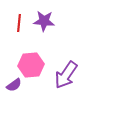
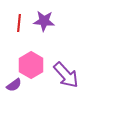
pink hexagon: rotated 25 degrees counterclockwise
purple arrow: rotated 76 degrees counterclockwise
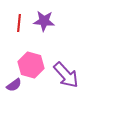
pink hexagon: rotated 15 degrees counterclockwise
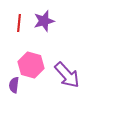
purple star: rotated 20 degrees counterclockwise
purple arrow: moved 1 px right
purple semicircle: rotated 133 degrees clockwise
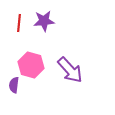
purple star: rotated 10 degrees clockwise
purple arrow: moved 3 px right, 5 px up
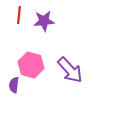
red line: moved 8 px up
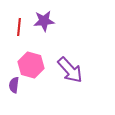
red line: moved 12 px down
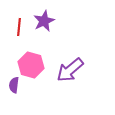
purple star: rotated 20 degrees counterclockwise
purple arrow: rotated 92 degrees clockwise
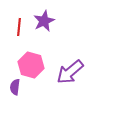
purple arrow: moved 2 px down
purple semicircle: moved 1 px right, 2 px down
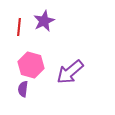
purple semicircle: moved 8 px right, 2 px down
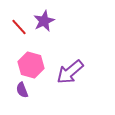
red line: rotated 48 degrees counterclockwise
purple semicircle: moved 1 px left, 1 px down; rotated 28 degrees counterclockwise
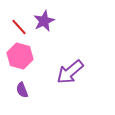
pink hexagon: moved 11 px left, 9 px up
